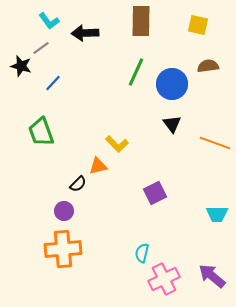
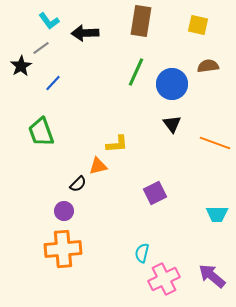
brown rectangle: rotated 8 degrees clockwise
black star: rotated 25 degrees clockwise
yellow L-shape: rotated 50 degrees counterclockwise
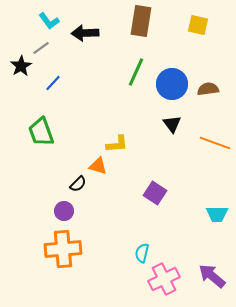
brown semicircle: moved 23 px down
orange triangle: rotated 30 degrees clockwise
purple square: rotated 30 degrees counterclockwise
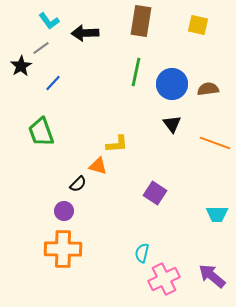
green line: rotated 12 degrees counterclockwise
orange cross: rotated 6 degrees clockwise
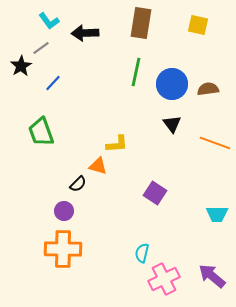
brown rectangle: moved 2 px down
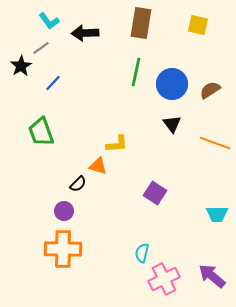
brown semicircle: moved 2 px right, 1 px down; rotated 25 degrees counterclockwise
